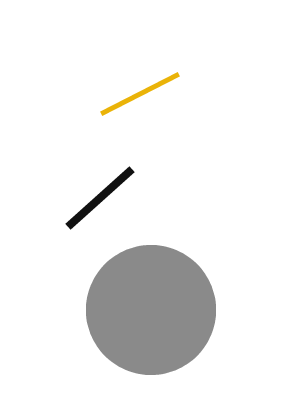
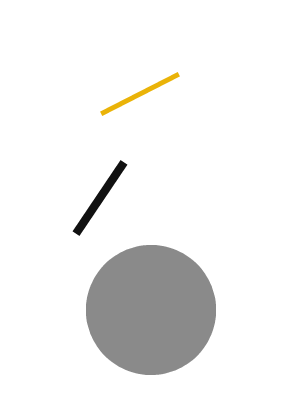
black line: rotated 14 degrees counterclockwise
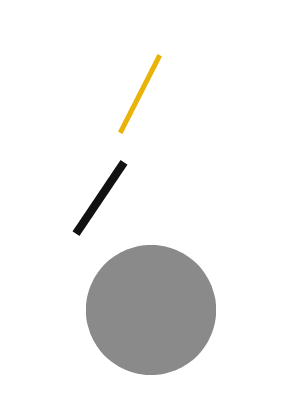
yellow line: rotated 36 degrees counterclockwise
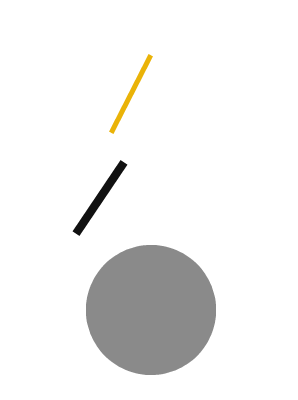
yellow line: moved 9 px left
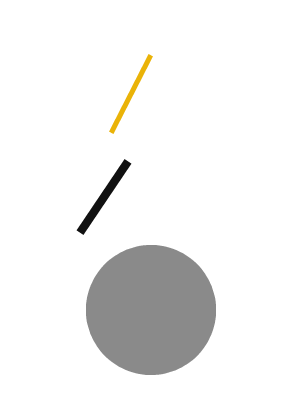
black line: moved 4 px right, 1 px up
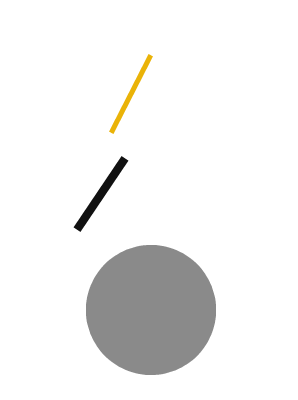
black line: moved 3 px left, 3 px up
